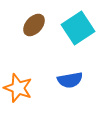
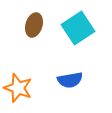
brown ellipse: rotated 25 degrees counterclockwise
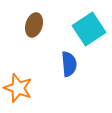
cyan square: moved 11 px right, 1 px down
blue semicircle: moved 1 px left, 16 px up; rotated 85 degrees counterclockwise
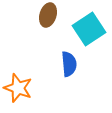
brown ellipse: moved 14 px right, 10 px up
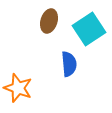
brown ellipse: moved 1 px right, 6 px down
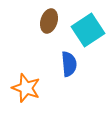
cyan square: moved 1 px left, 1 px down
orange star: moved 8 px right
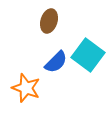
cyan square: moved 25 px down; rotated 20 degrees counterclockwise
blue semicircle: moved 13 px left, 2 px up; rotated 50 degrees clockwise
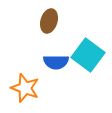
blue semicircle: rotated 45 degrees clockwise
orange star: moved 1 px left
